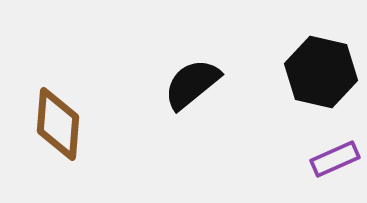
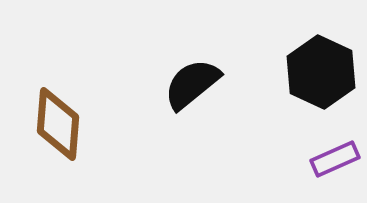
black hexagon: rotated 12 degrees clockwise
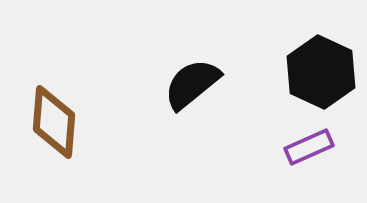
brown diamond: moved 4 px left, 2 px up
purple rectangle: moved 26 px left, 12 px up
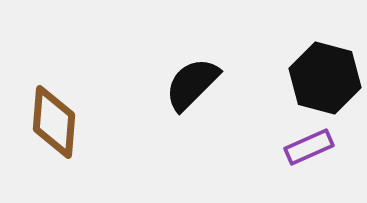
black hexagon: moved 4 px right, 6 px down; rotated 10 degrees counterclockwise
black semicircle: rotated 6 degrees counterclockwise
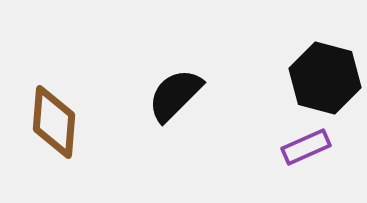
black semicircle: moved 17 px left, 11 px down
purple rectangle: moved 3 px left
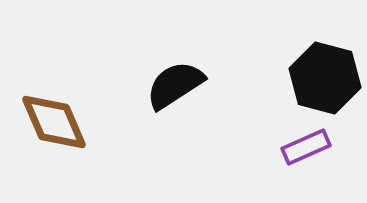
black semicircle: moved 10 px up; rotated 12 degrees clockwise
brown diamond: rotated 28 degrees counterclockwise
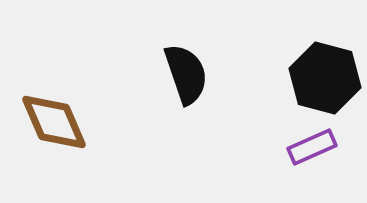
black semicircle: moved 11 px right, 11 px up; rotated 104 degrees clockwise
purple rectangle: moved 6 px right
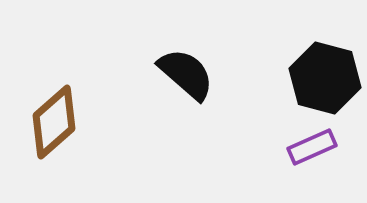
black semicircle: rotated 30 degrees counterclockwise
brown diamond: rotated 72 degrees clockwise
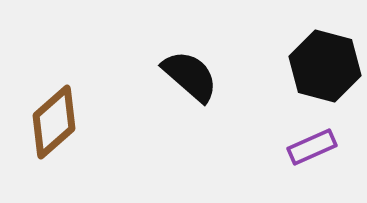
black semicircle: moved 4 px right, 2 px down
black hexagon: moved 12 px up
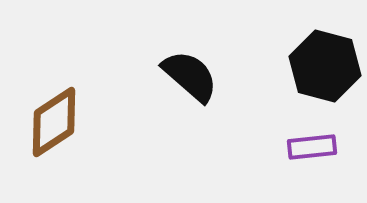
brown diamond: rotated 8 degrees clockwise
purple rectangle: rotated 18 degrees clockwise
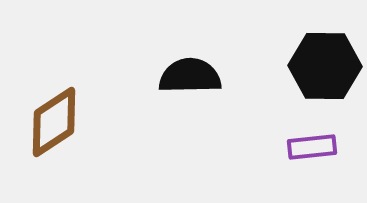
black hexagon: rotated 14 degrees counterclockwise
black semicircle: rotated 42 degrees counterclockwise
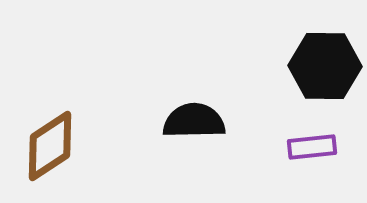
black semicircle: moved 4 px right, 45 px down
brown diamond: moved 4 px left, 24 px down
